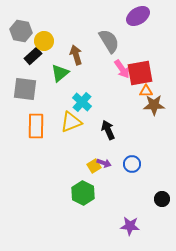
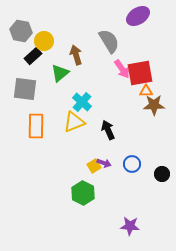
yellow triangle: moved 3 px right
black circle: moved 25 px up
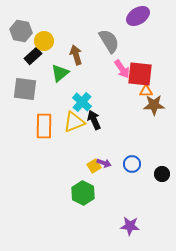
red square: moved 1 px down; rotated 16 degrees clockwise
orange rectangle: moved 8 px right
black arrow: moved 14 px left, 10 px up
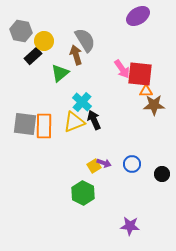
gray semicircle: moved 24 px left, 1 px up
gray square: moved 35 px down
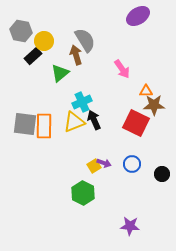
red square: moved 4 px left, 49 px down; rotated 20 degrees clockwise
cyan cross: rotated 24 degrees clockwise
